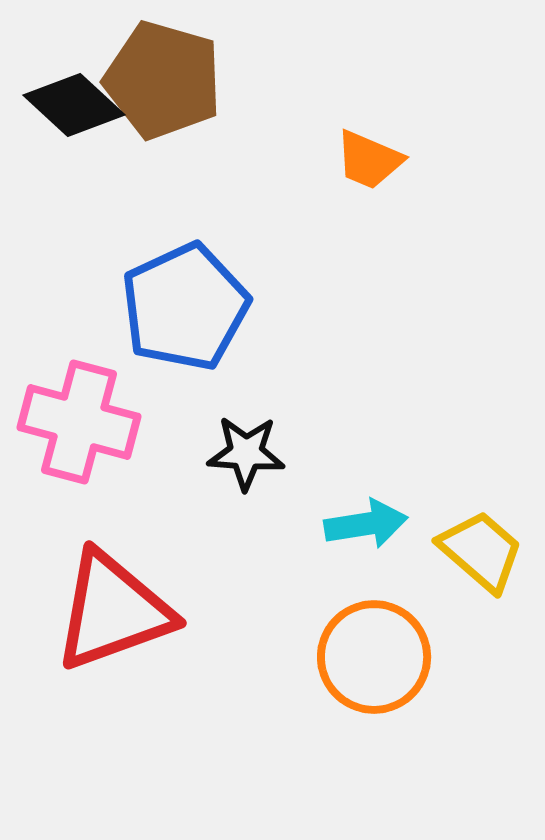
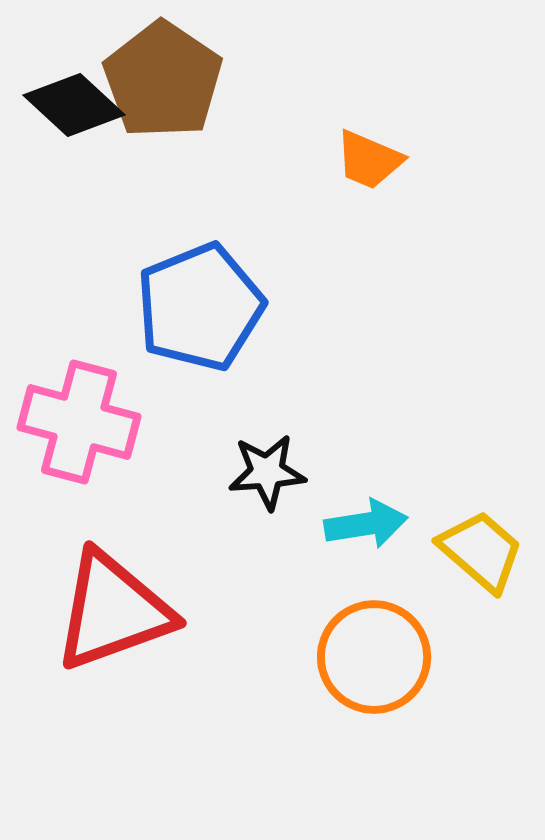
brown pentagon: rotated 18 degrees clockwise
blue pentagon: moved 15 px right; rotated 3 degrees clockwise
black star: moved 21 px right, 19 px down; rotated 8 degrees counterclockwise
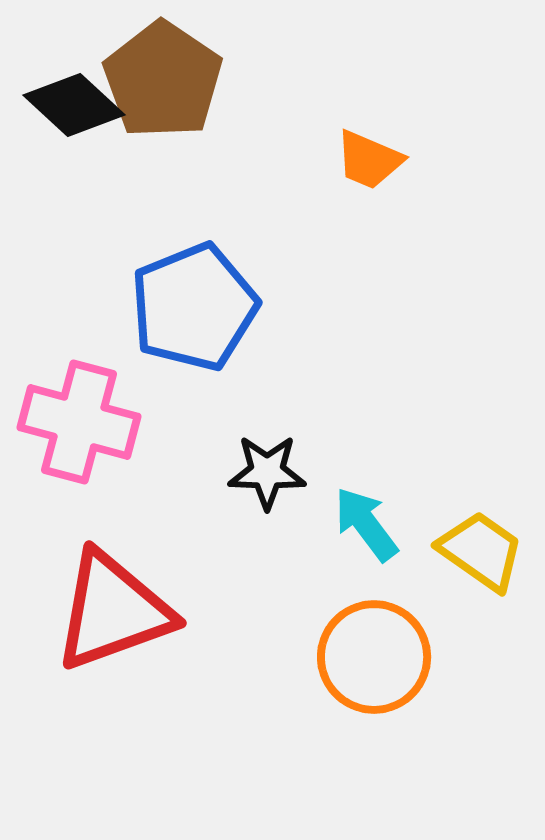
blue pentagon: moved 6 px left
black star: rotated 6 degrees clockwise
cyan arrow: rotated 118 degrees counterclockwise
yellow trapezoid: rotated 6 degrees counterclockwise
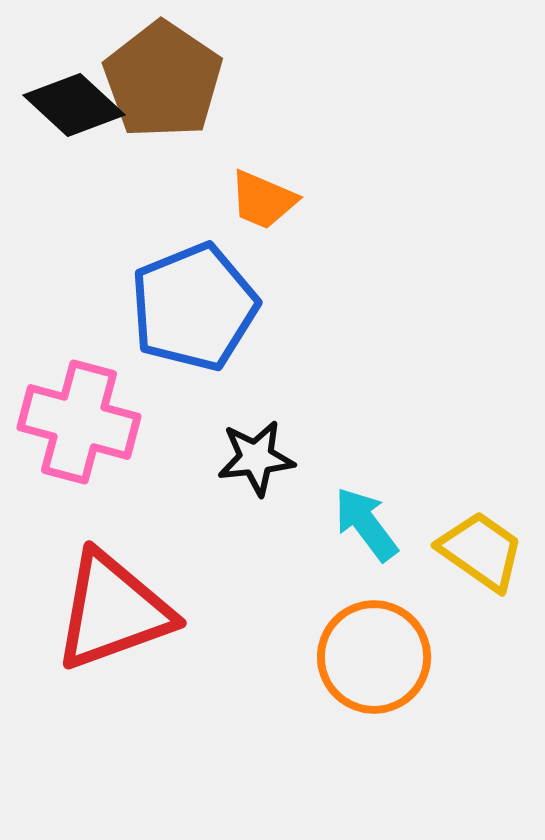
orange trapezoid: moved 106 px left, 40 px down
black star: moved 11 px left, 14 px up; rotated 8 degrees counterclockwise
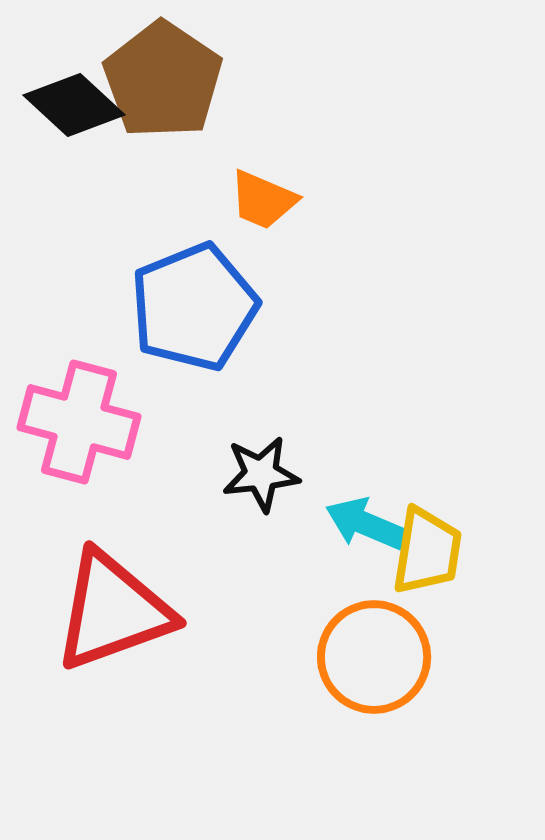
black star: moved 5 px right, 16 px down
cyan arrow: rotated 30 degrees counterclockwise
yellow trapezoid: moved 54 px left; rotated 64 degrees clockwise
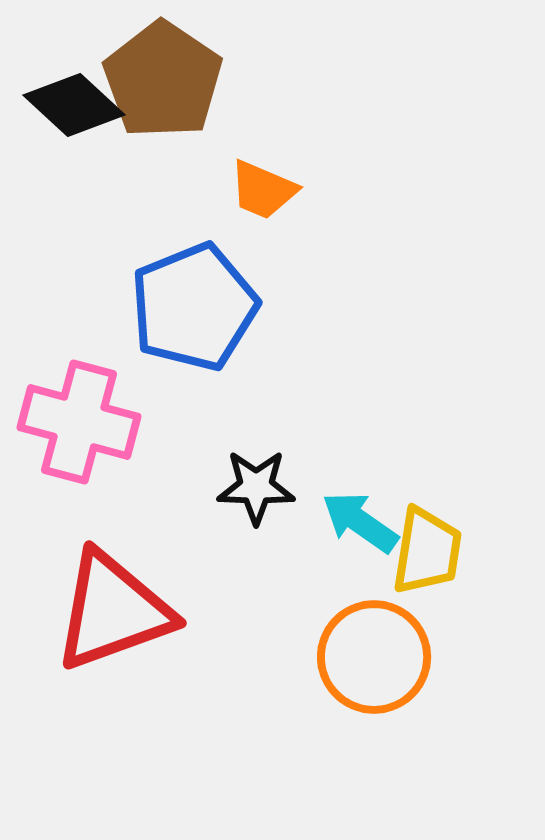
orange trapezoid: moved 10 px up
black star: moved 5 px left, 13 px down; rotated 8 degrees clockwise
cyan arrow: moved 6 px left, 2 px up; rotated 12 degrees clockwise
